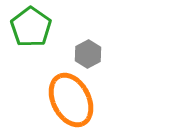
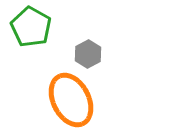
green pentagon: rotated 6 degrees counterclockwise
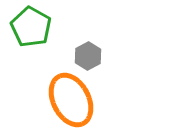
gray hexagon: moved 2 px down
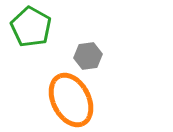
gray hexagon: rotated 20 degrees clockwise
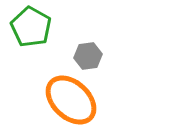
orange ellipse: rotated 20 degrees counterclockwise
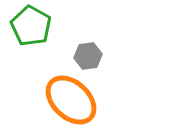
green pentagon: moved 1 px up
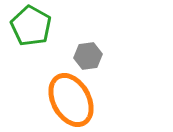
orange ellipse: rotated 18 degrees clockwise
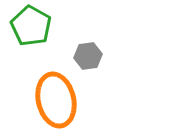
orange ellipse: moved 15 px left; rotated 16 degrees clockwise
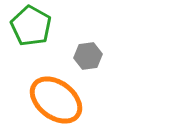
orange ellipse: rotated 40 degrees counterclockwise
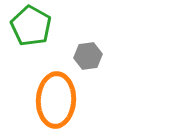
orange ellipse: rotated 56 degrees clockwise
